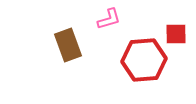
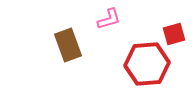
red square: moved 2 px left; rotated 15 degrees counterclockwise
red hexagon: moved 3 px right, 4 px down
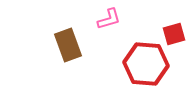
red hexagon: moved 1 px left; rotated 9 degrees clockwise
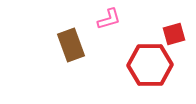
brown rectangle: moved 3 px right
red hexagon: moved 4 px right, 1 px down; rotated 6 degrees counterclockwise
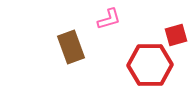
red square: moved 2 px right, 1 px down
brown rectangle: moved 2 px down
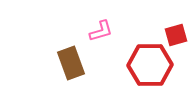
pink L-shape: moved 8 px left, 12 px down
brown rectangle: moved 16 px down
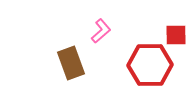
pink L-shape: rotated 25 degrees counterclockwise
red square: rotated 15 degrees clockwise
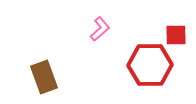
pink L-shape: moved 1 px left, 2 px up
brown rectangle: moved 27 px left, 14 px down
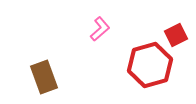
red square: rotated 25 degrees counterclockwise
red hexagon: rotated 15 degrees counterclockwise
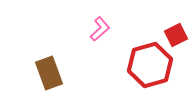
brown rectangle: moved 5 px right, 4 px up
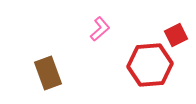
red hexagon: rotated 12 degrees clockwise
brown rectangle: moved 1 px left
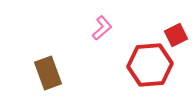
pink L-shape: moved 2 px right, 1 px up
